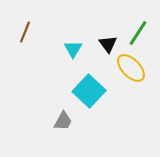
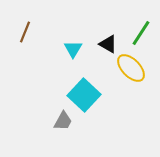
green line: moved 3 px right
black triangle: rotated 24 degrees counterclockwise
cyan square: moved 5 px left, 4 px down
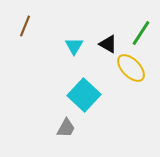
brown line: moved 6 px up
cyan triangle: moved 1 px right, 3 px up
gray trapezoid: moved 3 px right, 7 px down
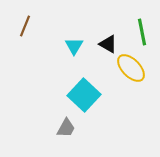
green line: moved 1 px right, 1 px up; rotated 44 degrees counterclockwise
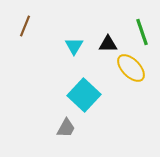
green line: rotated 8 degrees counterclockwise
black triangle: rotated 30 degrees counterclockwise
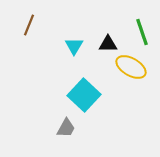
brown line: moved 4 px right, 1 px up
yellow ellipse: moved 1 px up; rotated 16 degrees counterclockwise
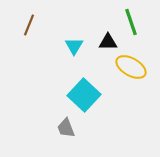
green line: moved 11 px left, 10 px up
black triangle: moved 2 px up
gray trapezoid: rotated 130 degrees clockwise
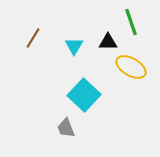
brown line: moved 4 px right, 13 px down; rotated 10 degrees clockwise
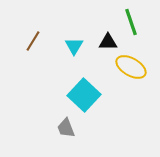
brown line: moved 3 px down
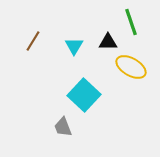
gray trapezoid: moved 3 px left, 1 px up
